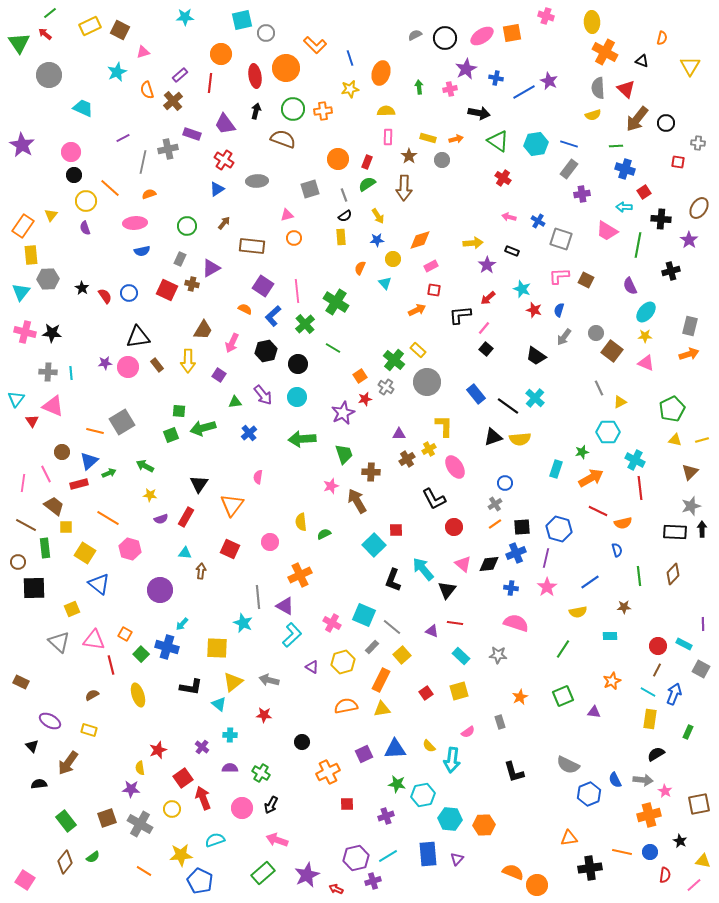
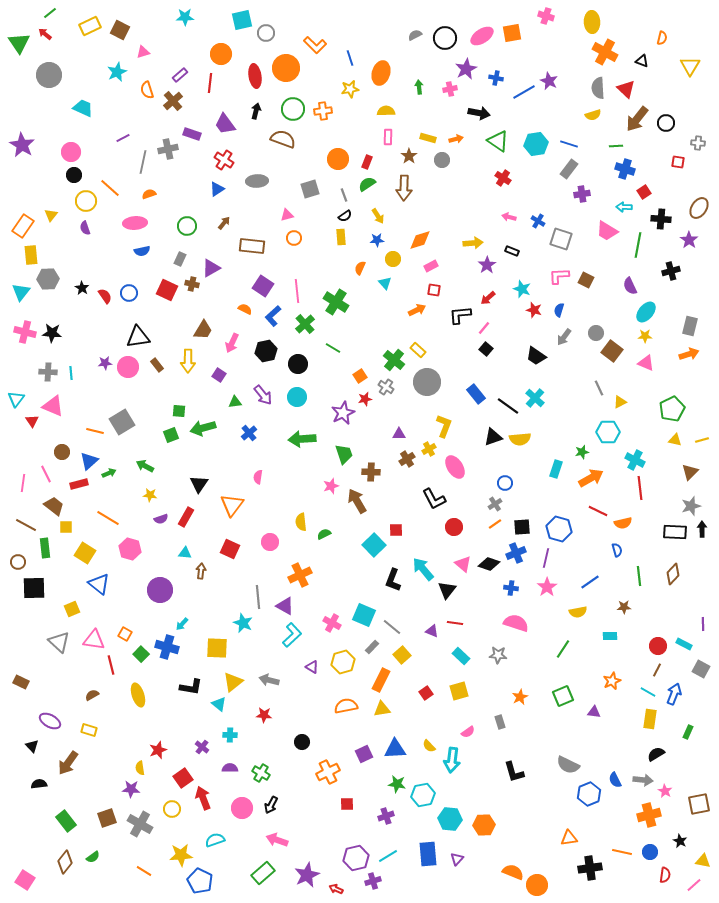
yellow L-shape at (444, 426): rotated 20 degrees clockwise
black diamond at (489, 564): rotated 25 degrees clockwise
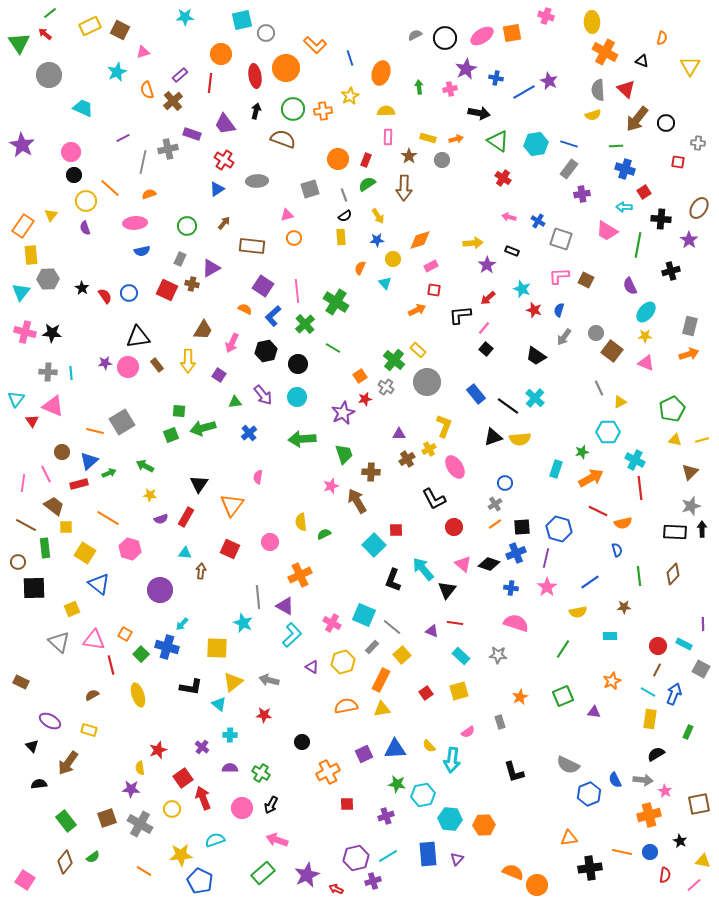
gray semicircle at (598, 88): moved 2 px down
yellow star at (350, 89): moved 7 px down; rotated 18 degrees counterclockwise
red rectangle at (367, 162): moved 1 px left, 2 px up
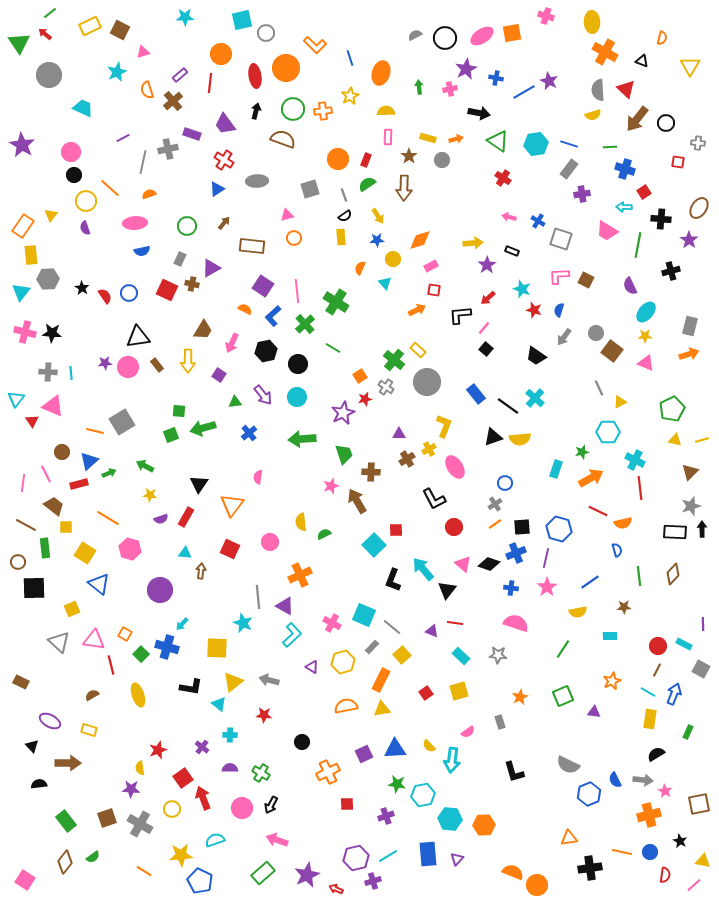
green line at (616, 146): moved 6 px left, 1 px down
brown arrow at (68, 763): rotated 125 degrees counterclockwise
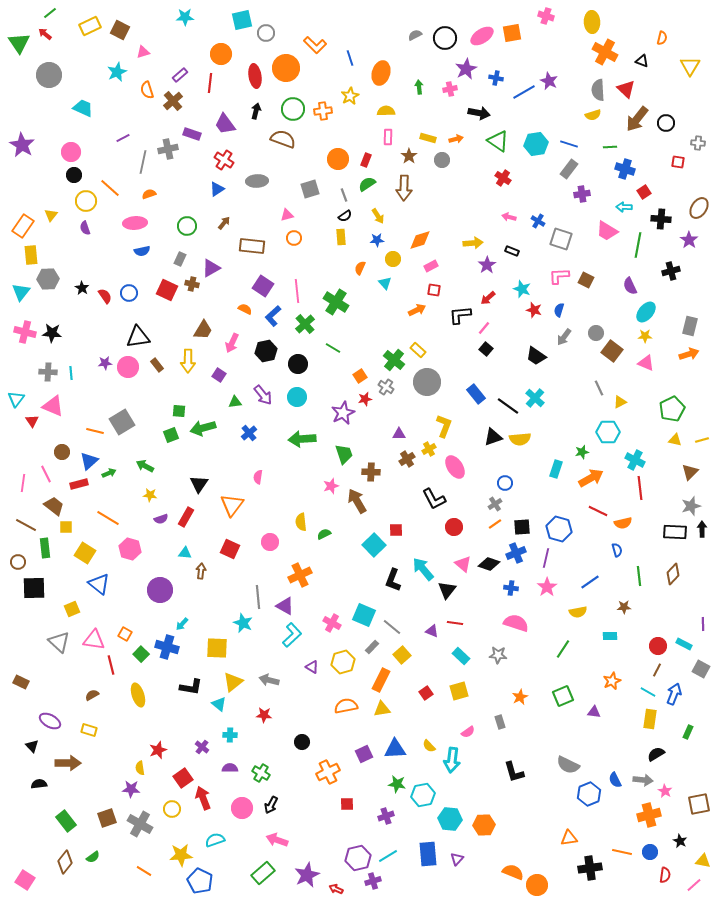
purple hexagon at (356, 858): moved 2 px right
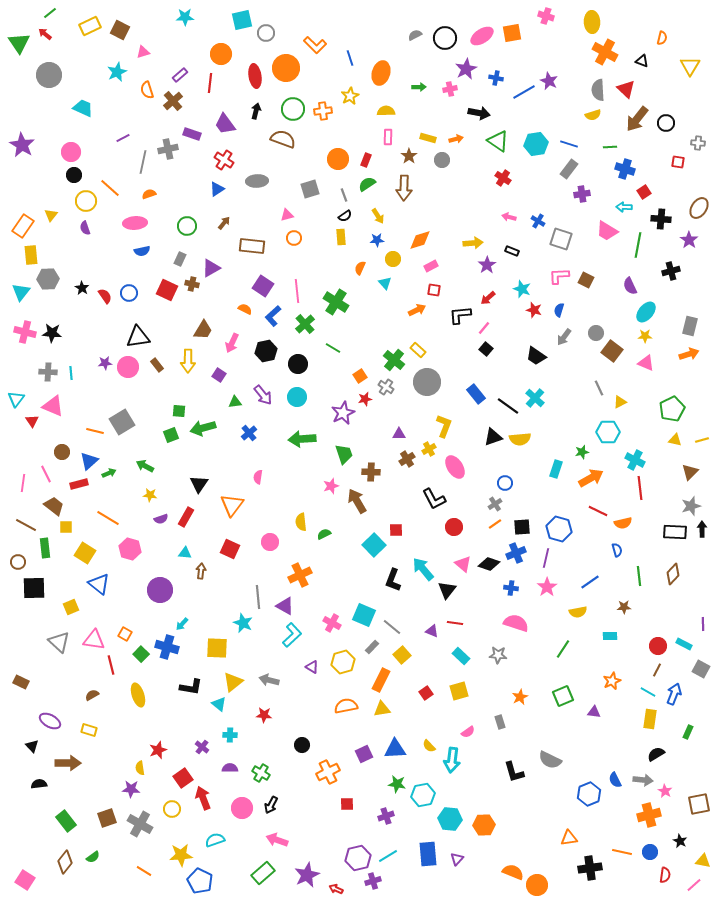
green arrow at (419, 87): rotated 96 degrees clockwise
yellow square at (72, 609): moved 1 px left, 2 px up
black circle at (302, 742): moved 3 px down
gray semicircle at (568, 765): moved 18 px left, 5 px up
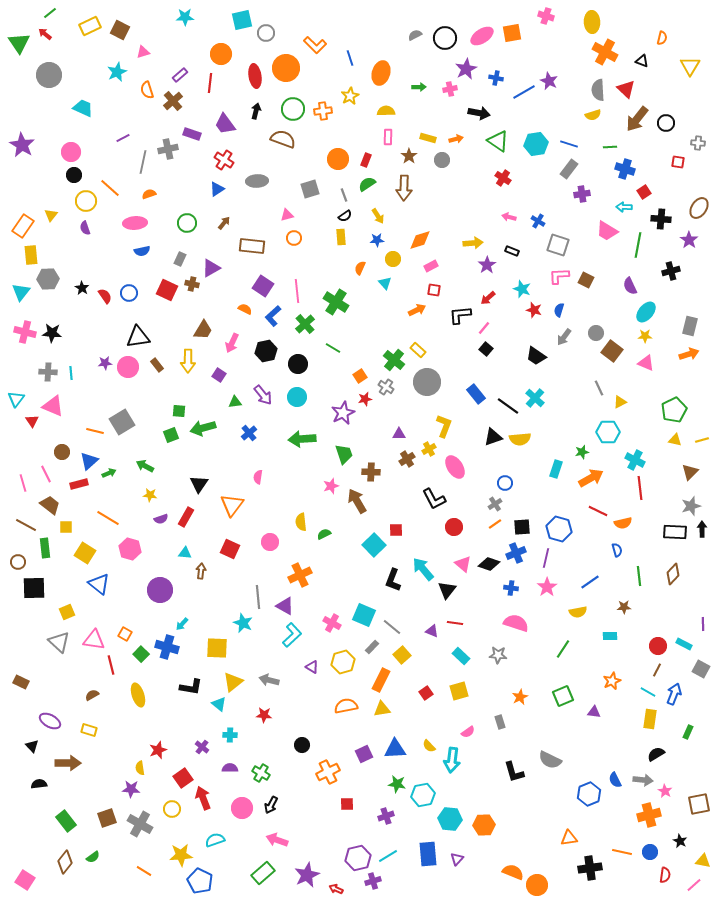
green circle at (187, 226): moved 3 px up
gray square at (561, 239): moved 3 px left, 6 px down
green pentagon at (672, 409): moved 2 px right, 1 px down
pink line at (23, 483): rotated 24 degrees counterclockwise
brown trapezoid at (54, 506): moved 4 px left, 1 px up
yellow square at (71, 607): moved 4 px left, 5 px down
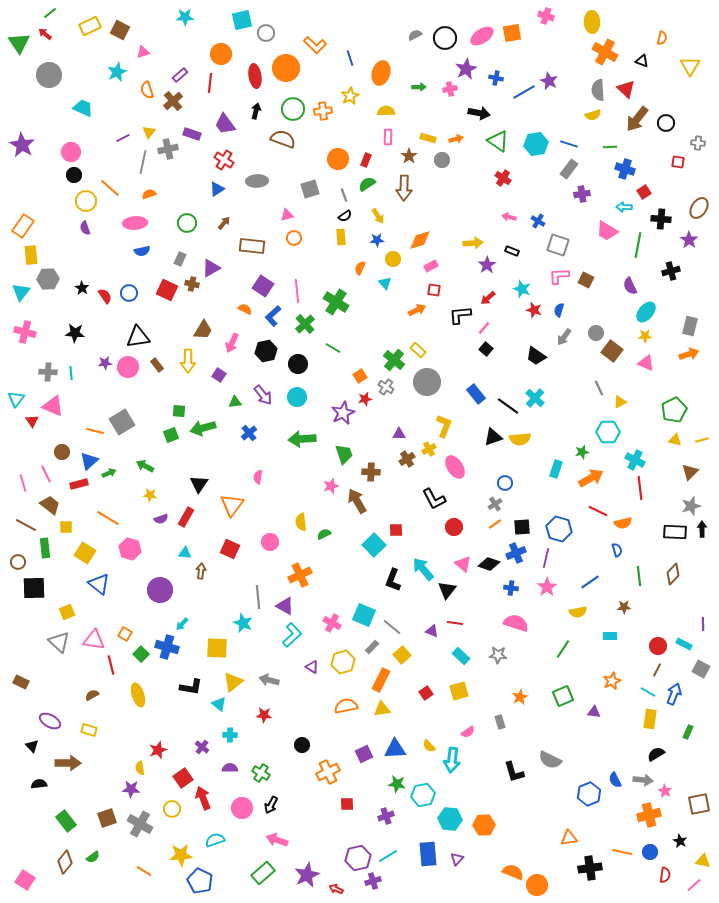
yellow triangle at (51, 215): moved 98 px right, 83 px up
black star at (52, 333): moved 23 px right
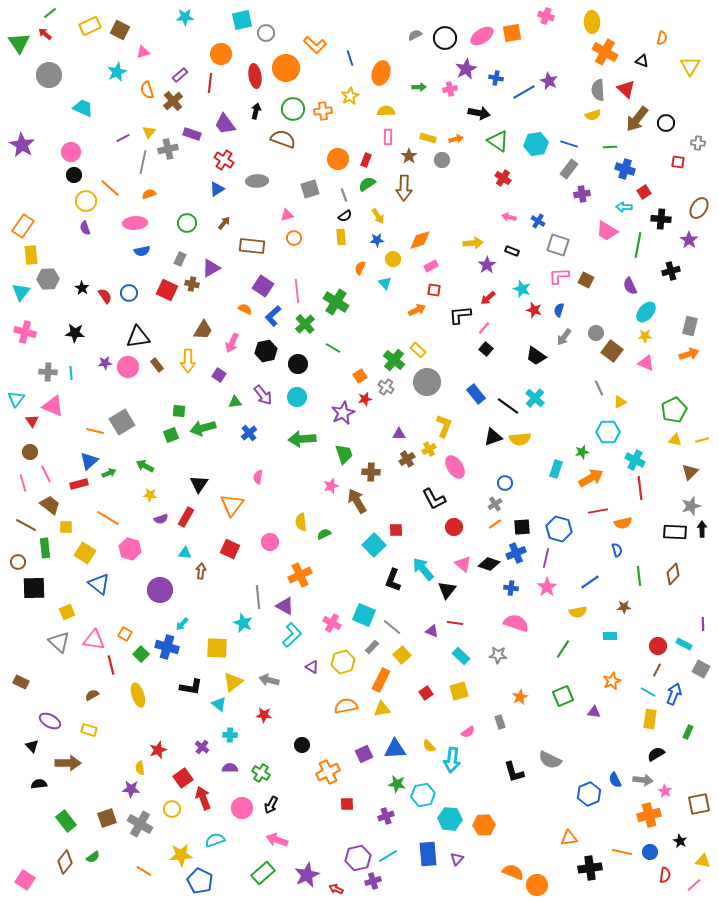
brown circle at (62, 452): moved 32 px left
red line at (598, 511): rotated 36 degrees counterclockwise
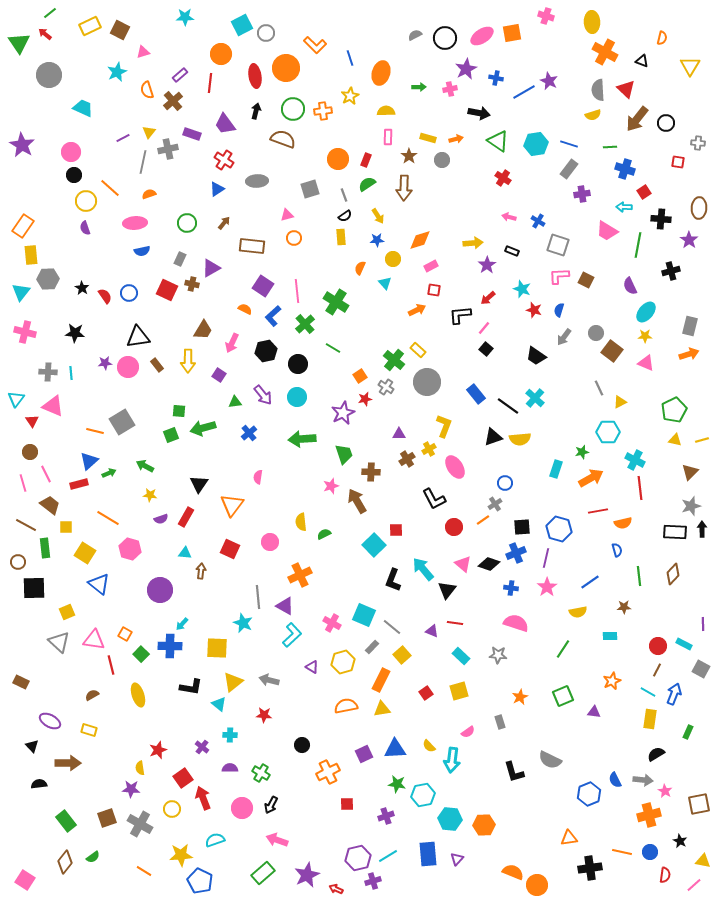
cyan square at (242, 20): moved 5 px down; rotated 15 degrees counterclockwise
brown ellipse at (699, 208): rotated 30 degrees counterclockwise
orange line at (495, 524): moved 12 px left, 4 px up
blue cross at (167, 647): moved 3 px right, 1 px up; rotated 15 degrees counterclockwise
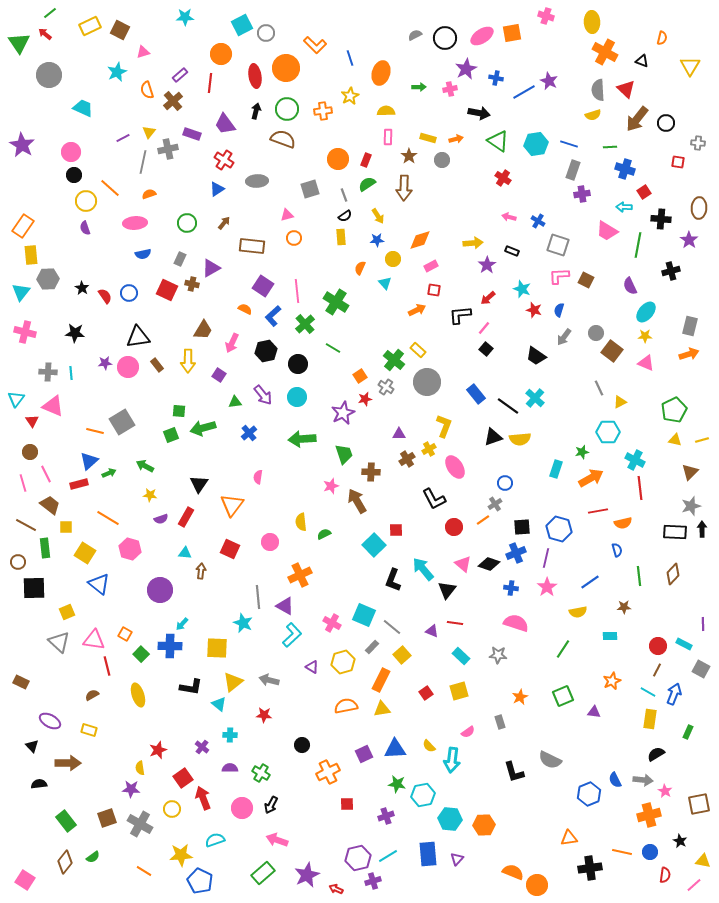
green circle at (293, 109): moved 6 px left
gray rectangle at (569, 169): moved 4 px right, 1 px down; rotated 18 degrees counterclockwise
blue semicircle at (142, 251): moved 1 px right, 3 px down
red line at (111, 665): moved 4 px left, 1 px down
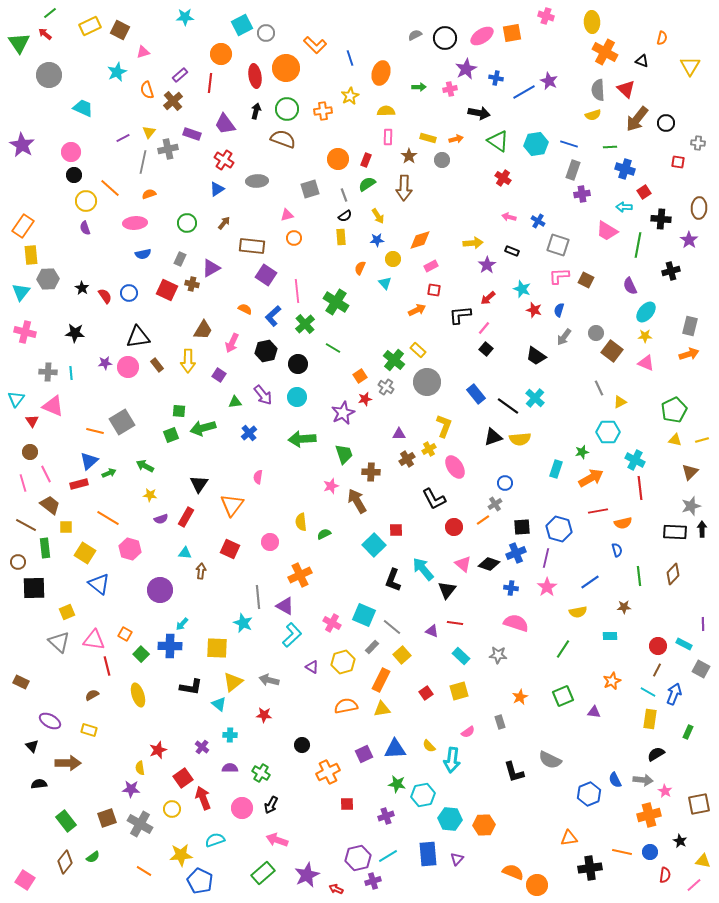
purple square at (263, 286): moved 3 px right, 11 px up
